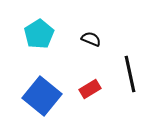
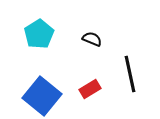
black semicircle: moved 1 px right
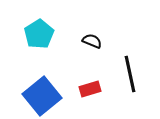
black semicircle: moved 2 px down
red rectangle: rotated 15 degrees clockwise
blue square: rotated 12 degrees clockwise
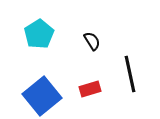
black semicircle: rotated 36 degrees clockwise
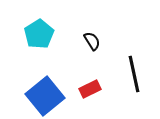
black line: moved 4 px right
red rectangle: rotated 10 degrees counterclockwise
blue square: moved 3 px right
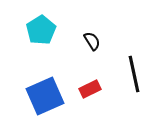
cyan pentagon: moved 2 px right, 4 px up
blue square: rotated 15 degrees clockwise
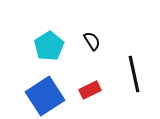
cyan pentagon: moved 8 px right, 16 px down
red rectangle: moved 1 px down
blue square: rotated 9 degrees counterclockwise
